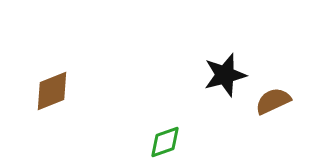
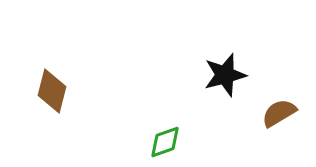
brown diamond: rotated 54 degrees counterclockwise
brown semicircle: moved 6 px right, 12 px down; rotated 6 degrees counterclockwise
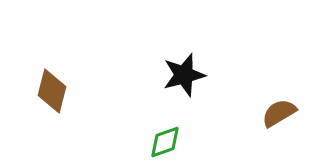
black star: moved 41 px left
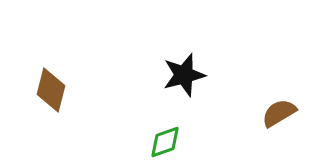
brown diamond: moved 1 px left, 1 px up
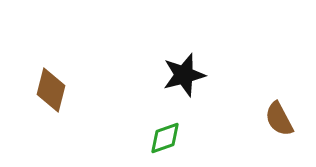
brown semicircle: moved 6 px down; rotated 87 degrees counterclockwise
green diamond: moved 4 px up
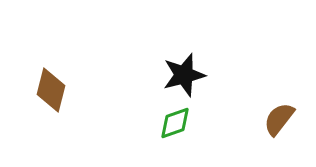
brown semicircle: rotated 66 degrees clockwise
green diamond: moved 10 px right, 15 px up
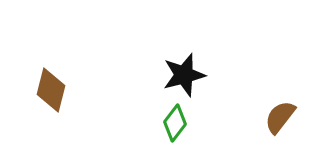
brown semicircle: moved 1 px right, 2 px up
green diamond: rotated 33 degrees counterclockwise
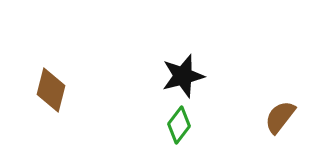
black star: moved 1 px left, 1 px down
green diamond: moved 4 px right, 2 px down
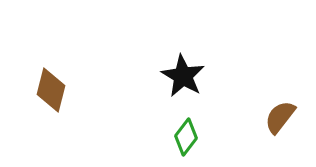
black star: rotated 27 degrees counterclockwise
green diamond: moved 7 px right, 12 px down
